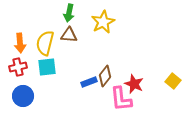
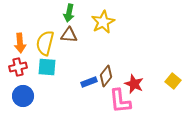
cyan square: rotated 12 degrees clockwise
brown diamond: moved 1 px right
pink L-shape: moved 1 px left, 2 px down
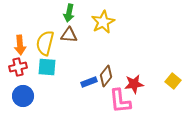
orange arrow: moved 2 px down
red star: rotated 30 degrees counterclockwise
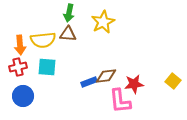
brown triangle: moved 1 px left, 1 px up
yellow semicircle: moved 2 px left, 3 px up; rotated 110 degrees counterclockwise
brown diamond: rotated 45 degrees clockwise
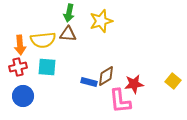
yellow star: moved 2 px left, 1 px up; rotated 10 degrees clockwise
brown diamond: rotated 25 degrees counterclockwise
blue rectangle: rotated 35 degrees clockwise
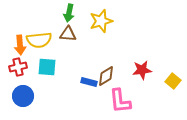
yellow semicircle: moved 4 px left
red star: moved 8 px right, 14 px up
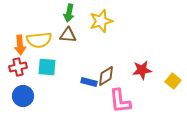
brown triangle: moved 1 px down
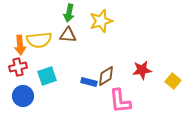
cyan square: moved 9 px down; rotated 24 degrees counterclockwise
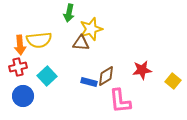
yellow star: moved 10 px left, 8 px down
brown triangle: moved 13 px right, 8 px down
cyan square: rotated 24 degrees counterclockwise
